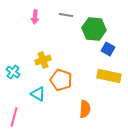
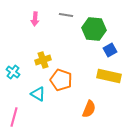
pink arrow: moved 2 px down
blue square: moved 2 px right, 1 px down; rotated 32 degrees clockwise
orange semicircle: moved 4 px right; rotated 18 degrees clockwise
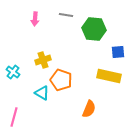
blue square: moved 8 px right, 2 px down; rotated 24 degrees clockwise
cyan triangle: moved 4 px right, 1 px up
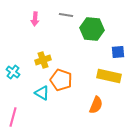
green hexagon: moved 2 px left
orange semicircle: moved 7 px right, 4 px up
pink line: moved 1 px left
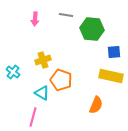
blue square: moved 4 px left
yellow rectangle: moved 2 px right
pink line: moved 20 px right
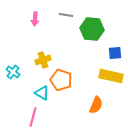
blue square: moved 1 px right, 1 px down
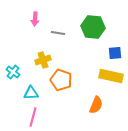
gray line: moved 8 px left, 18 px down
green hexagon: moved 1 px right, 2 px up
cyan triangle: moved 11 px left; rotated 35 degrees counterclockwise
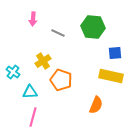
pink arrow: moved 2 px left
gray line: rotated 16 degrees clockwise
yellow cross: moved 1 px down; rotated 14 degrees counterclockwise
cyan triangle: moved 1 px left, 1 px up
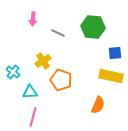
orange semicircle: moved 2 px right
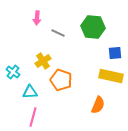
pink arrow: moved 4 px right, 1 px up
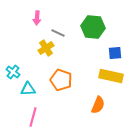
yellow cross: moved 3 px right, 13 px up
cyan triangle: moved 2 px left, 3 px up
